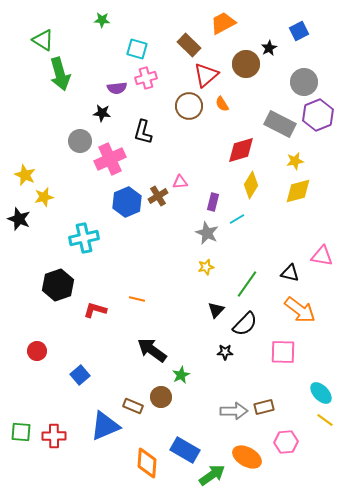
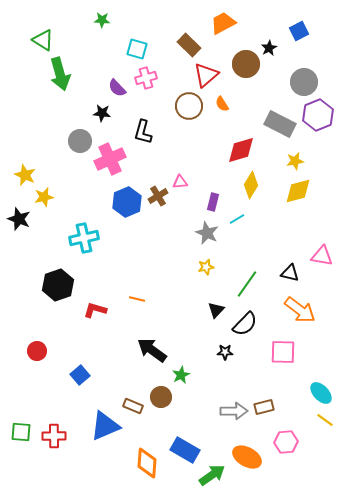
purple semicircle at (117, 88): rotated 54 degrees clockwise
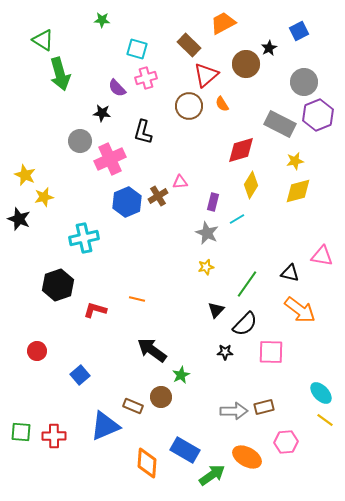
pink square at (283, 352): moved 12 px left
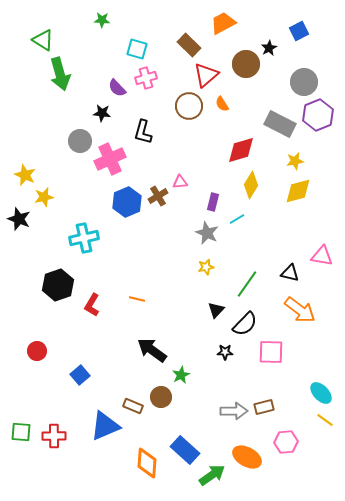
red L-shape at (95, 310): moved 3 px left, 5 px up; rotated 75 degrees counterclockwise
blue rectangle at (185, 450): rotated 12 degrees clockwise
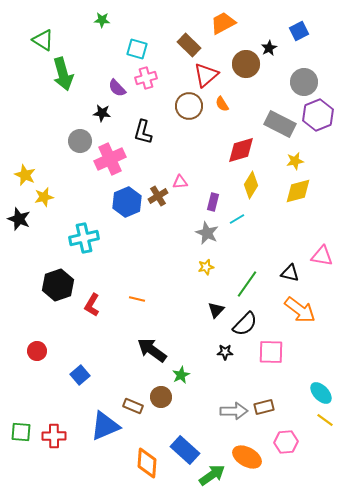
green arrow at (60, 74): moved 3 px right
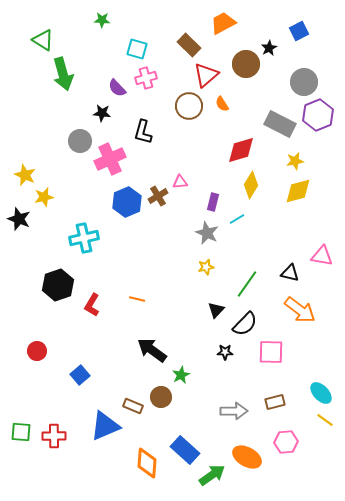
brown rectangle at (264, 407): moved 11 px right, 5 px up
